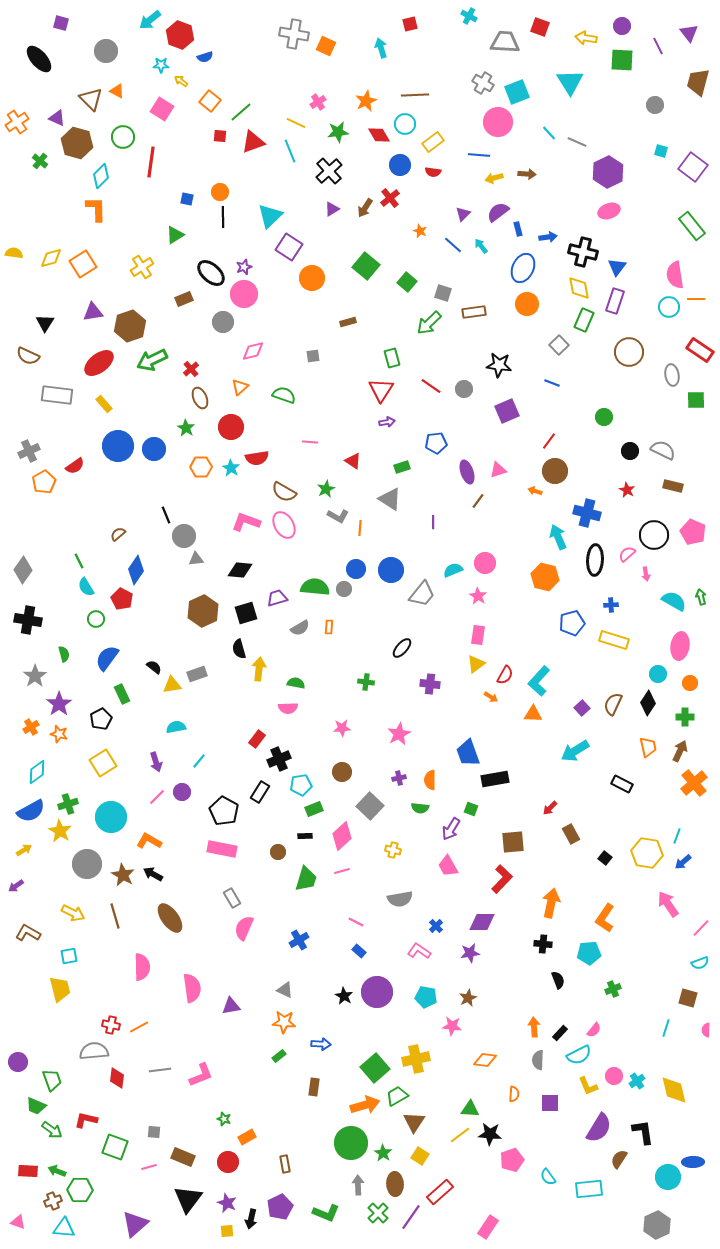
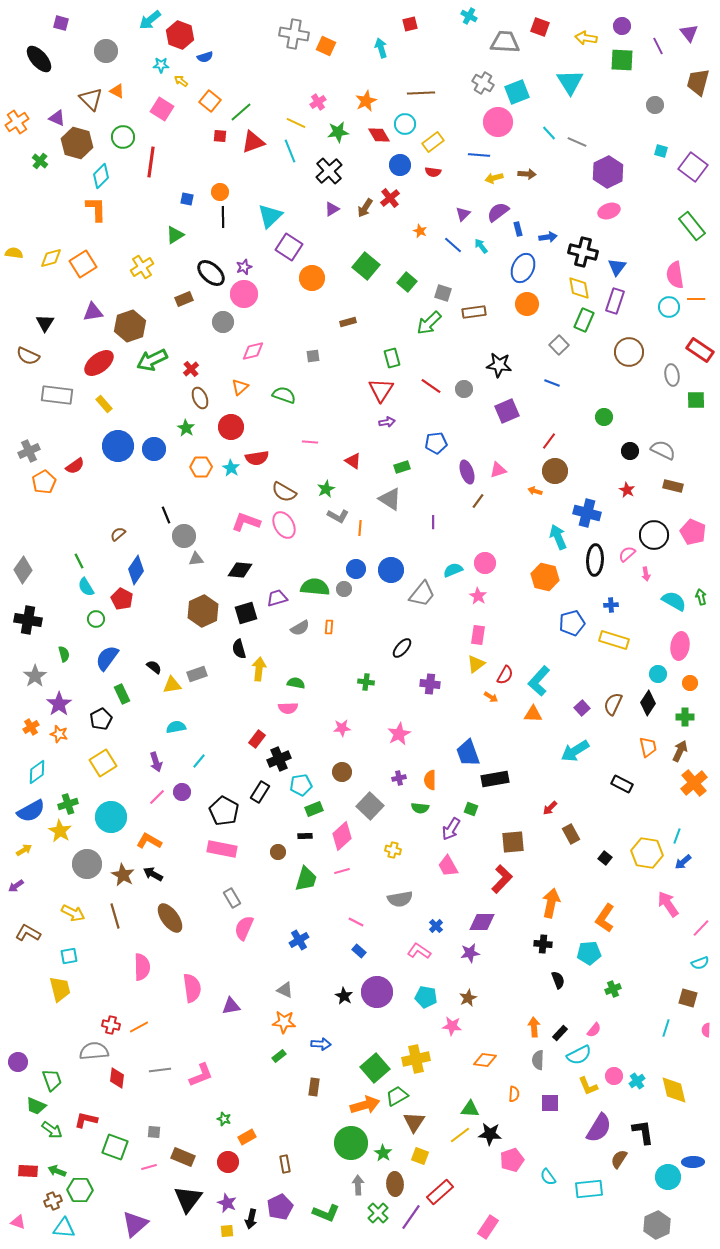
brown line at (415, 95): moved 6 px right, 2 px up
yellow square at (420, 1156): rotated 12 degrees counterclockwise
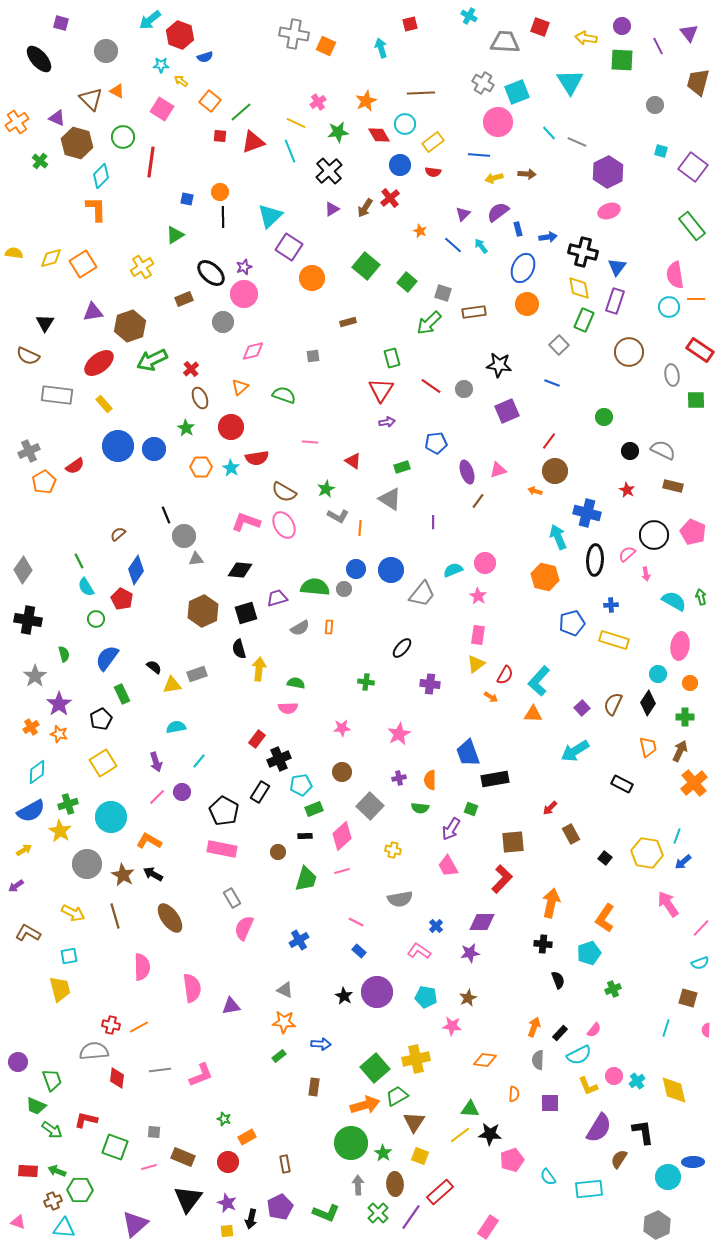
cyan pentagon at (589, 953): rotated 15 degrees counterclockwise
orange arrow at (534, 1027): rotated 24 degrees clockwise
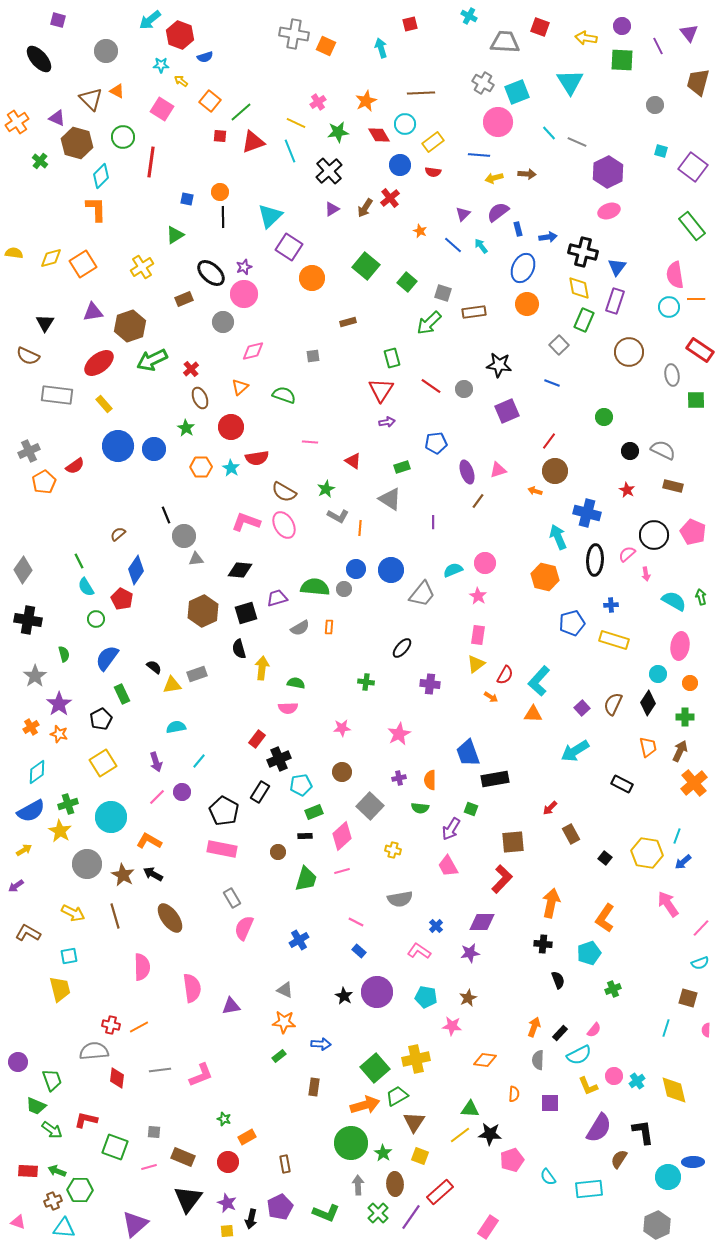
purple square at (61, 23): moved 3 px left, 3 px up
yellow arrow at (259, 669): moved 3 px right, 1 px up
green rectangle at (314, 809): moved 3 px down
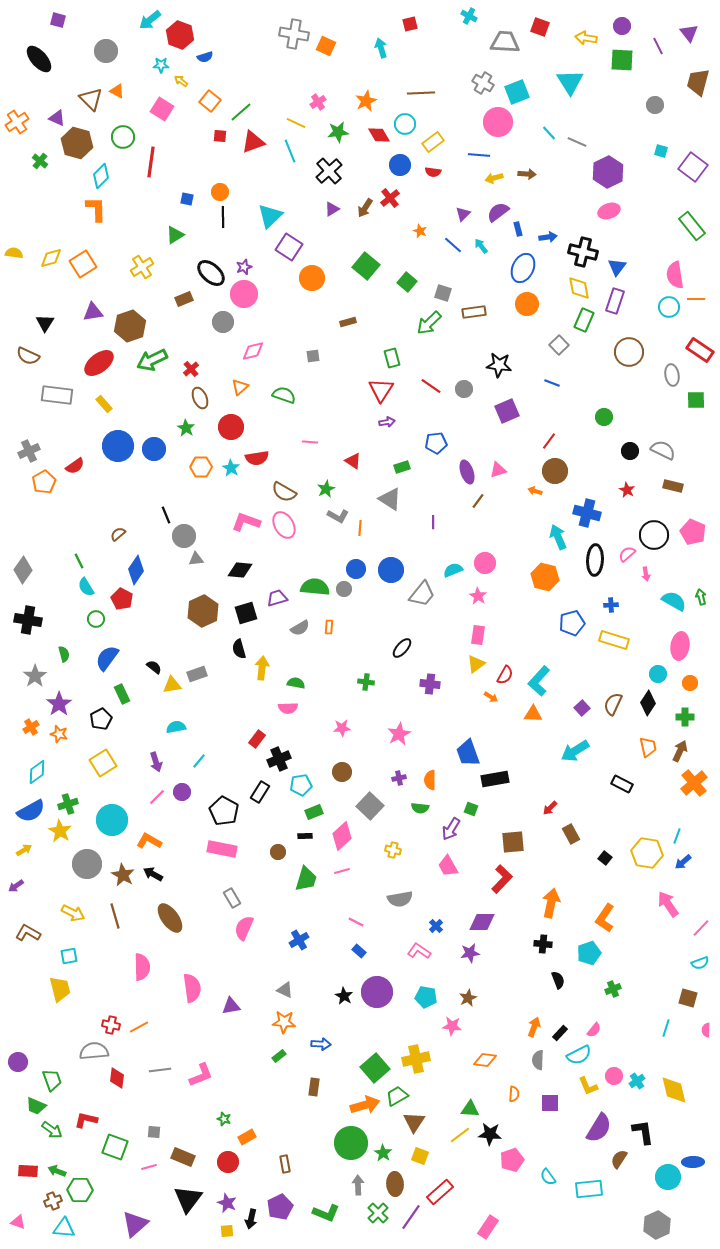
cyan circle at (111, 817): moved 1 px right, 3 px down
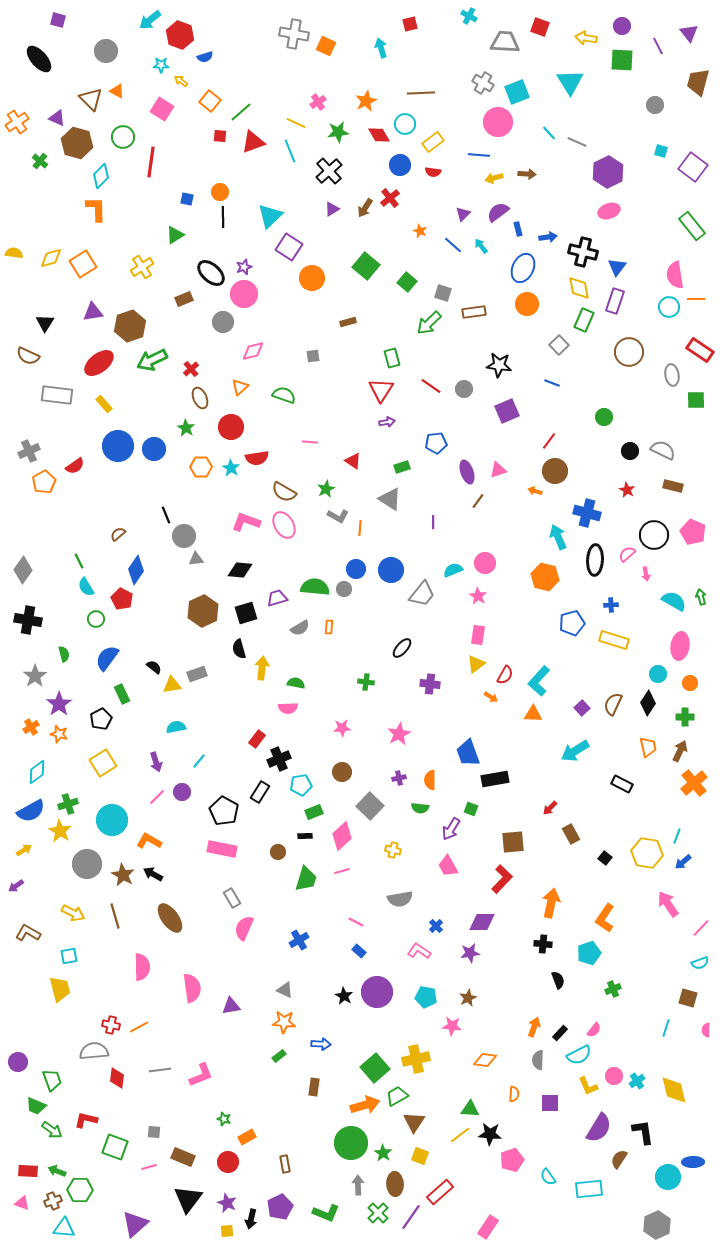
pink triangle at (18, 1222): moved 4 px right, 19 px up
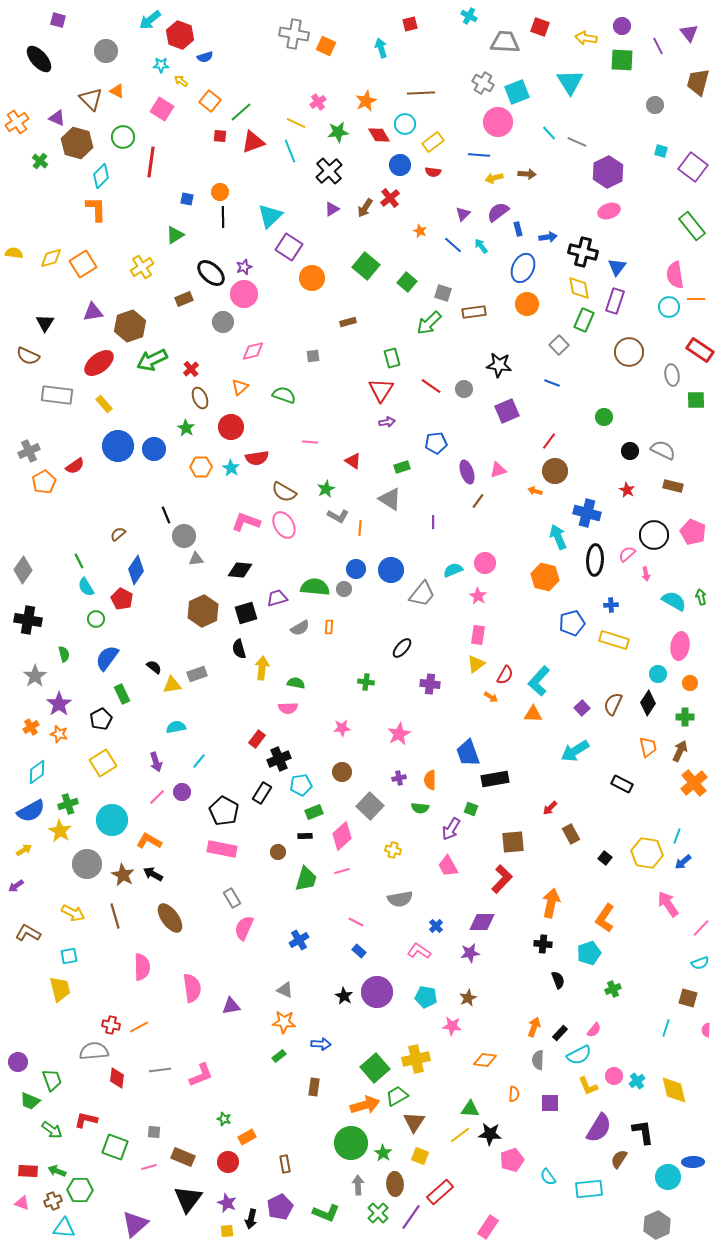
black rectangle at (260, 792): moved 2 px right, 1 px down
green trapezoid at (36, 1106): moved 6 px left, 5 px up
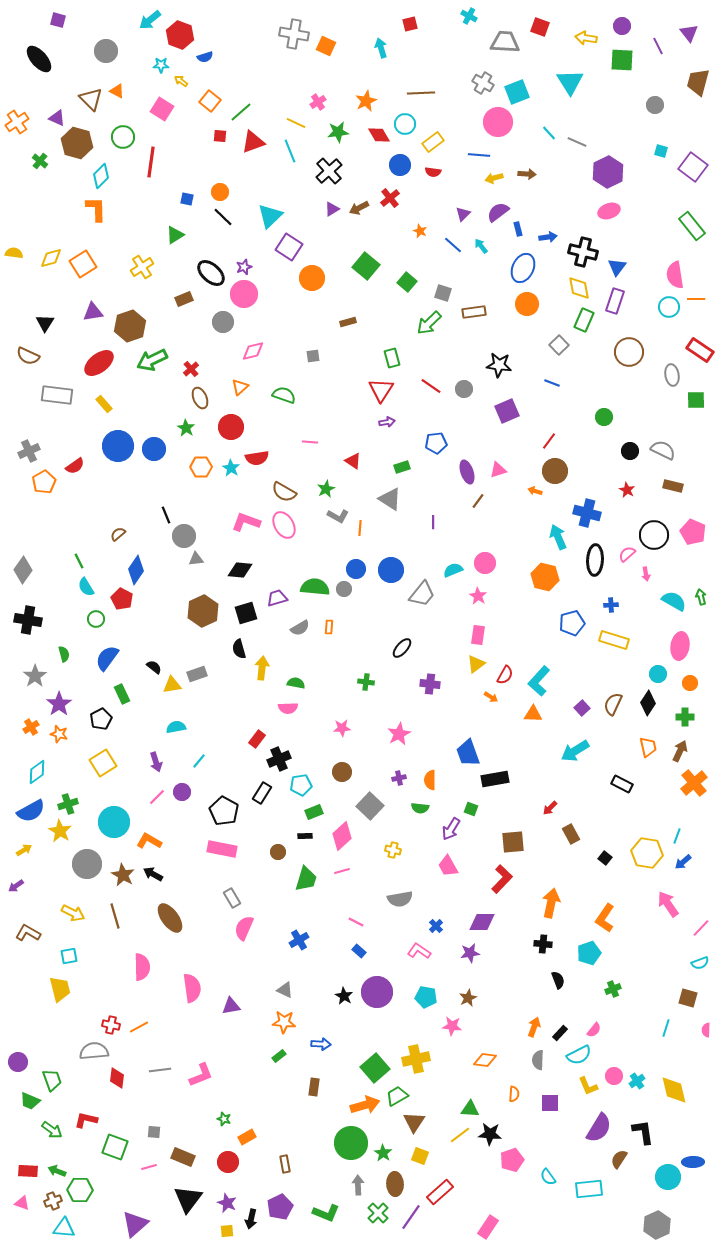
brown arrow at (365, 208): moved 6 px left; rotated 30 degrees clockwise
black line at (223, 217): rotated 45 degrees counterclockwise
cyan circle at (112, 820): moved 2 px right, 2 px down
